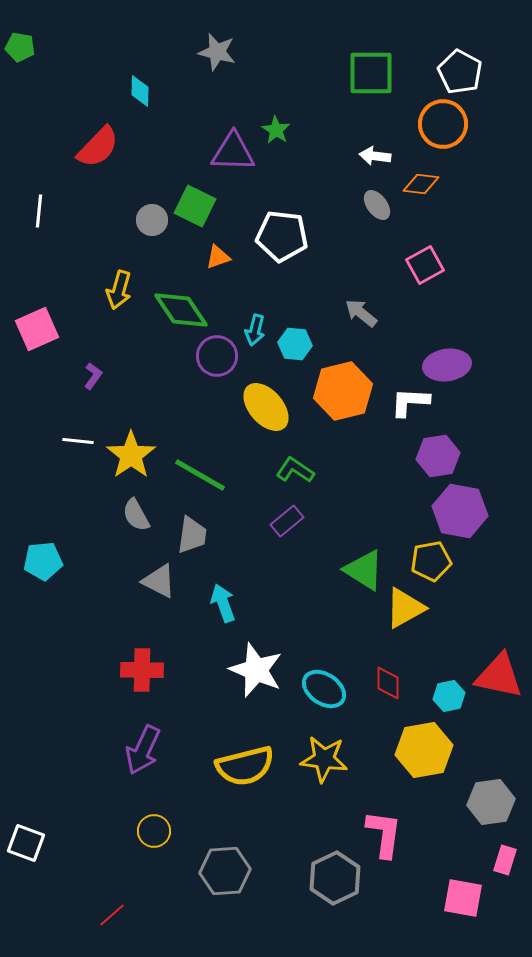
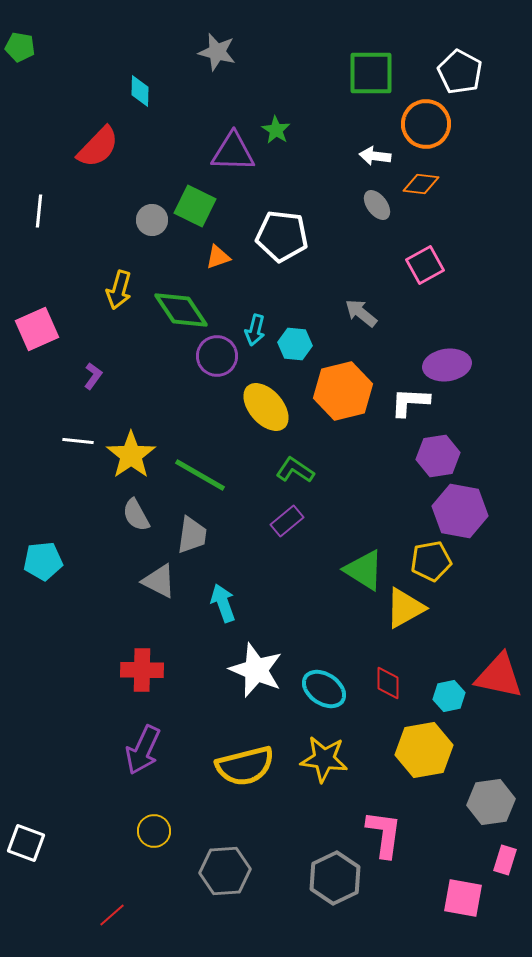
orange circle at (443, 124): moved 17 px left
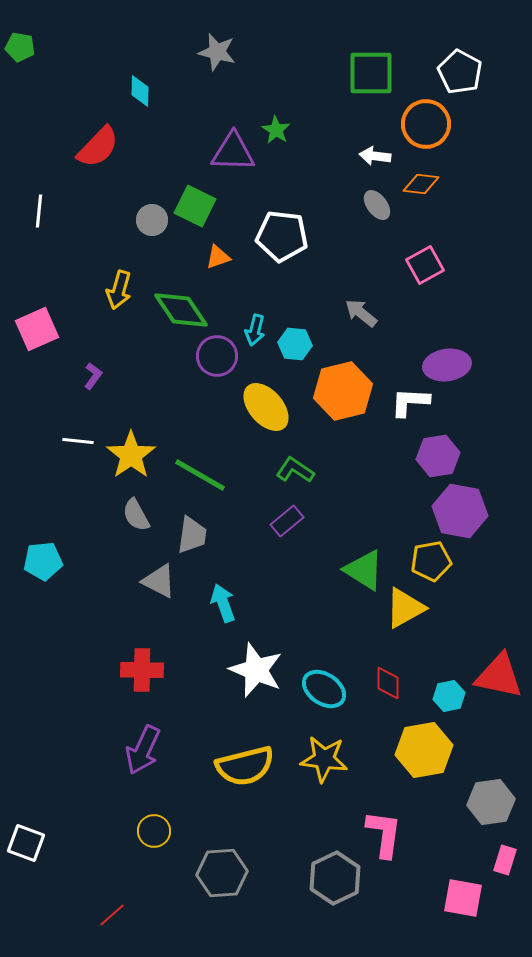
gray hexagon at (225, 871): moved 3 px left, 2 px down
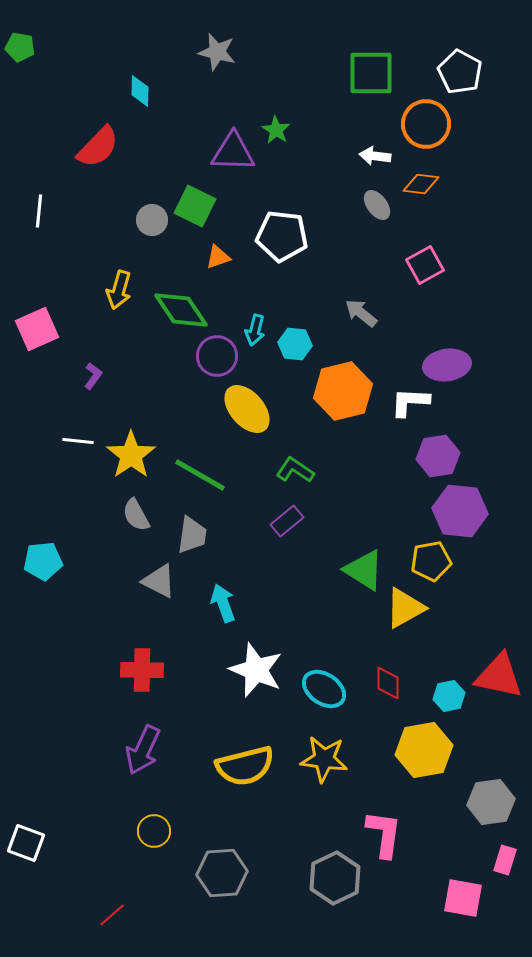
yellow ellipse at (266, 407): moved 19 px left, 2 px down
purple hexagon at (460, 511): rotated 4 degrees counterclockwise
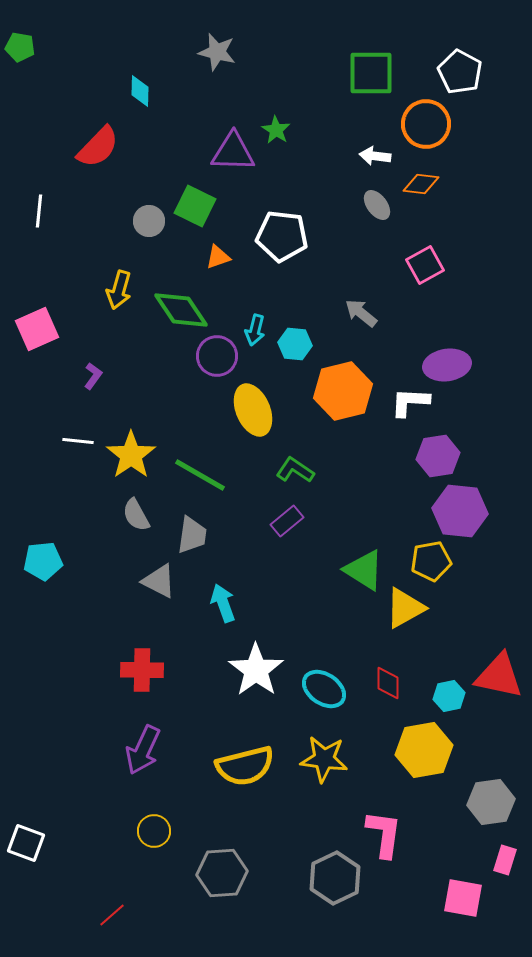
gray circle at (152, 220): moved 3 px left, 1 px down
yellow ellipse at (247, 409): moved 6 px right, 1 px down; rotated 18 degrees clockwise
white star at (256, 670): rotated 14 degrees clockwise
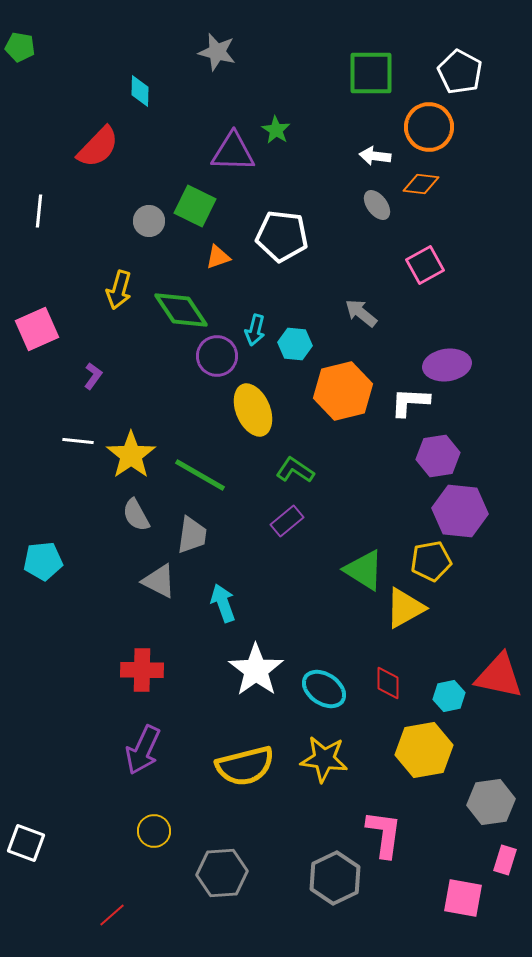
orange circle at (426, 124): moved 3 px right, 3 px down
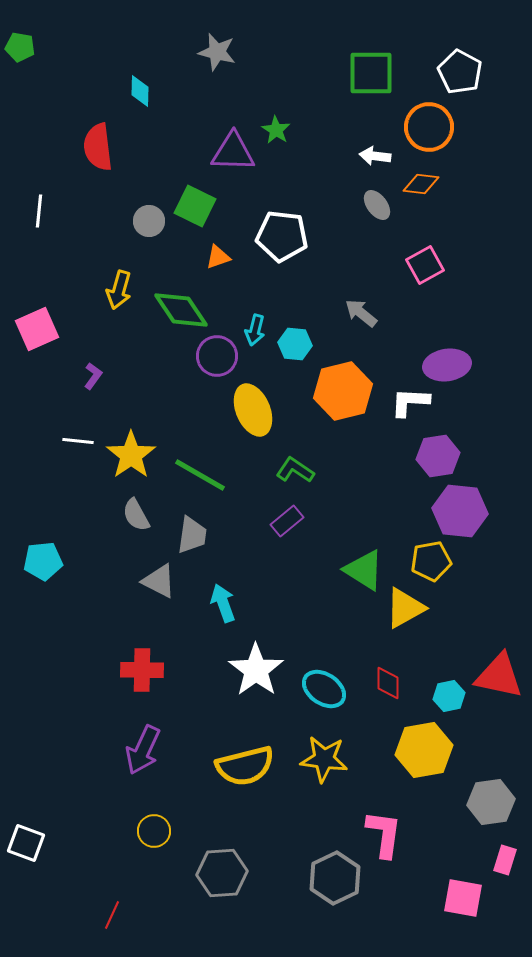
red semicircle at (98, 147): rotated 129 degrees clockwise
red line at (112, 915): rotated 24 degrees counterclockwise
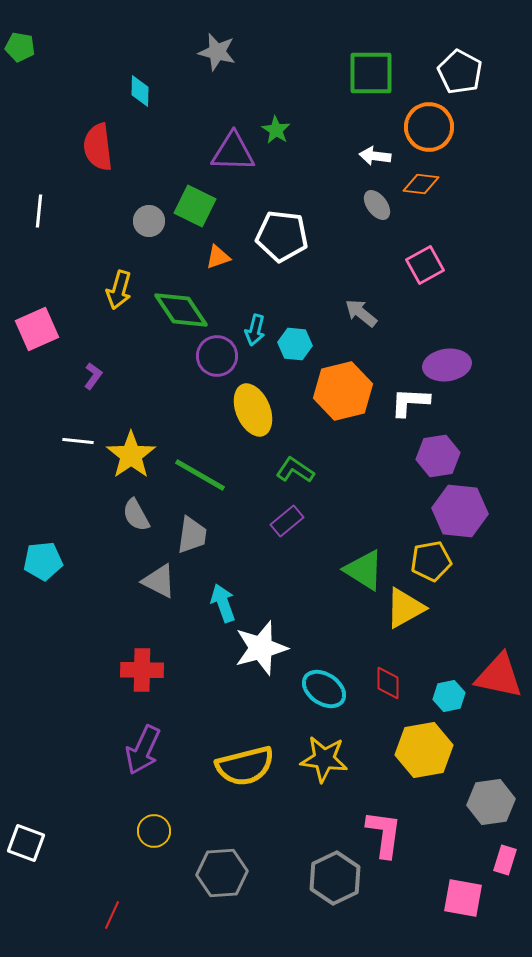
white star at (256, 670): moved 5 px right, 22 px up; rotated 20 degrees clockwise
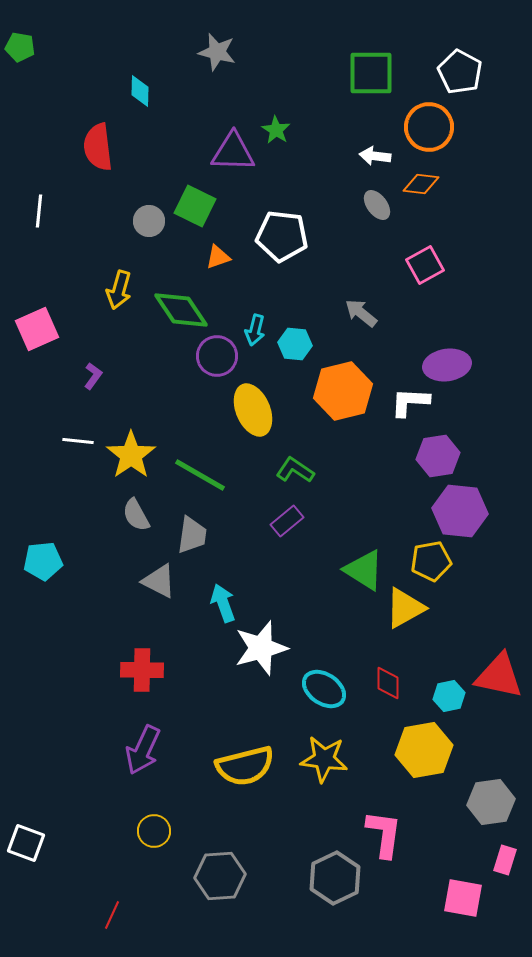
gray hexagon at (222, 873): moved 2 px left, 3 px down
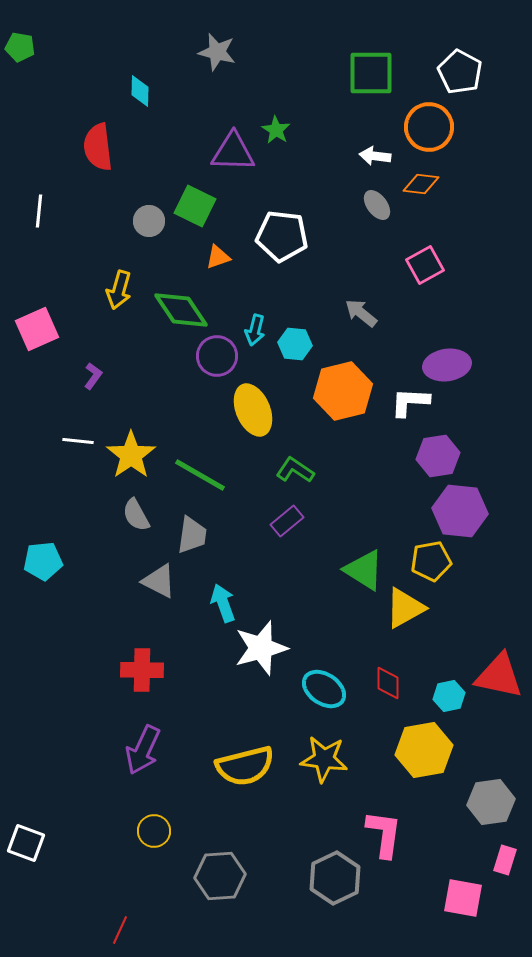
red line at (112, 915): moved 8 px right, 15 px down
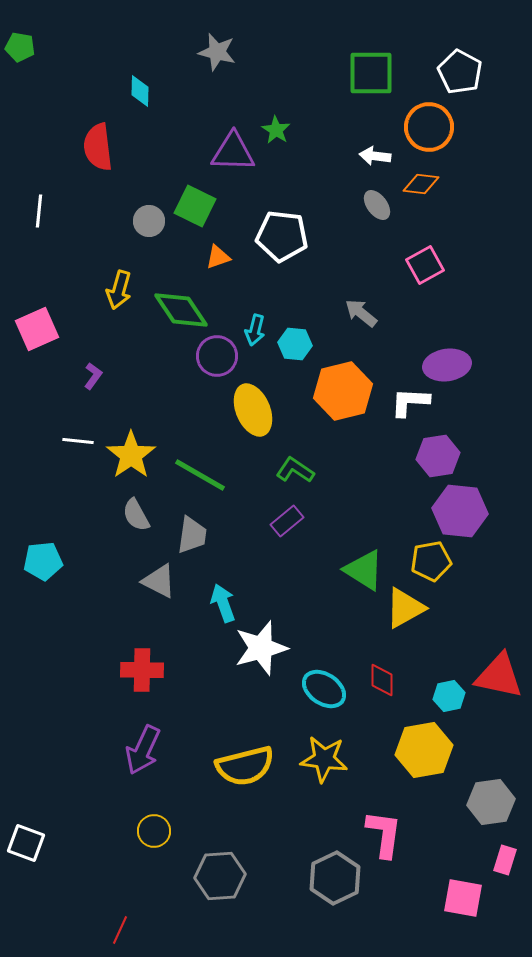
red diamond at (388, 683): moved 6 px left, 3 px up
